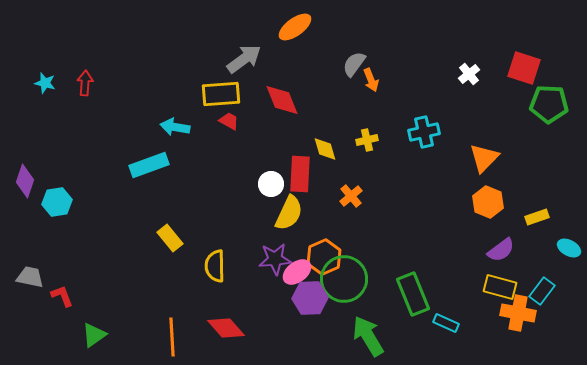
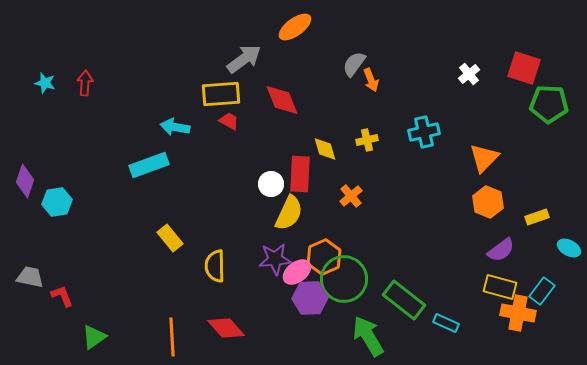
green rectangle at (413, 294): moved 9 px left, 6 px down; rotated 30 degrees counterclockwise
green triangle at (94, 335): moved 2 px down
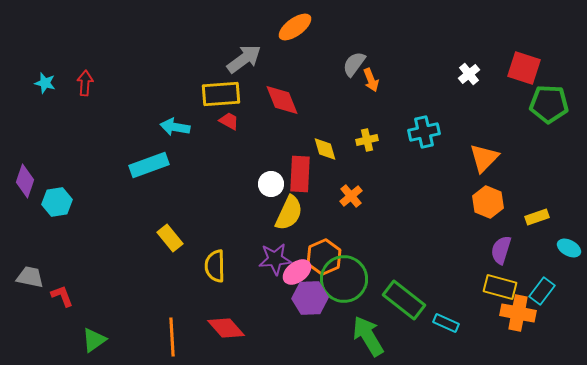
purple semicircle at (501, 250): rotated 144 degrees clockwise
green triangle at (94, 337): moved 3 px down
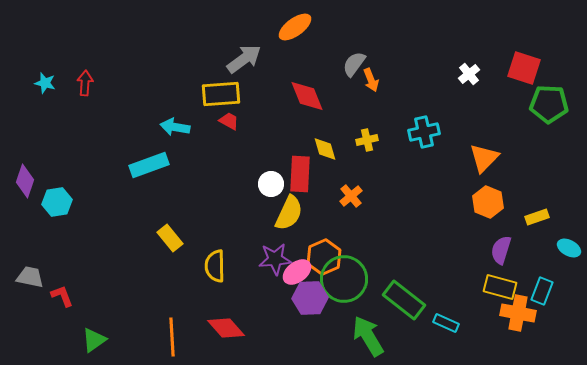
red diamond at (282, 100): moved 25 px right, 4 px up
cyan rectangle at (542, 291): rotated 16 degrees counterclockwise
